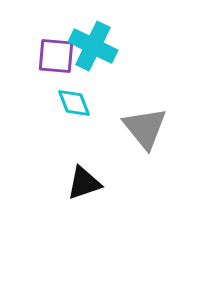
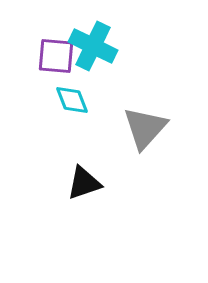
cyan diamond: moved 2 px left, 3 px up
gray triangle: rotated 21 degrees clockwise
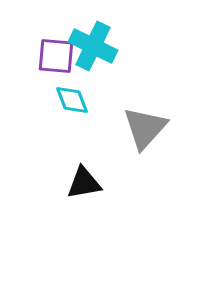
black triangle: rotated 9 degrees clockwise
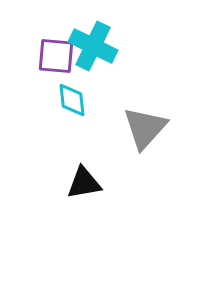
cyan diamond: rotated 15 degrees clockwise
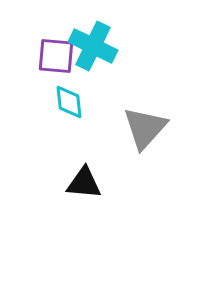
cyan diamond: moved 3 px left, 2 px down
black triangle: rotated 15 degrees clockwise
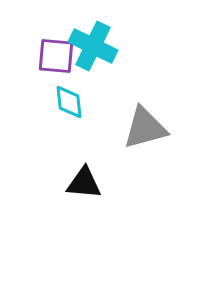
gray triangle: rotated 33 degrees clockwise
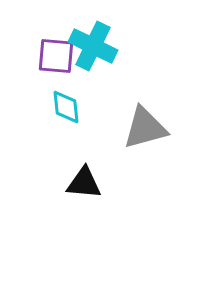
cyan diamond: moved 3 px left, 5 px down
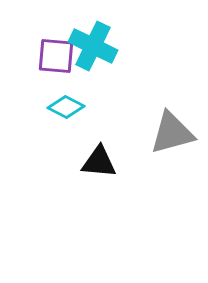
cyan diamond: rotated 57 degrees counterclockwise
gray triangle: moved 27 px right, 5 px down
black triangle: moved 15 px right, 21 px up
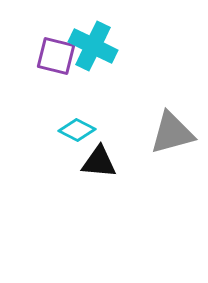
purple square: rotated 9 degrees clockwise
cyan diamond: moved 11 px right, 23 px down
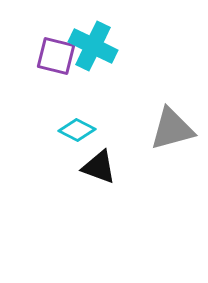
gray triangle: moved 4 px up
black triangle: moved 5 px down; rotated 15 degrees clockwise
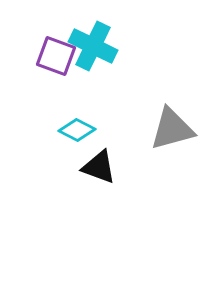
purple square: rotated 6 degrees clockwise
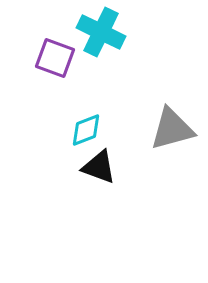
cyan cross: moved 8 px right, 14 px up
purple square: moved 1 px left, 2 px down
cyan diamond: moved 9 px right; rotated 48 degrees counterclockwise
